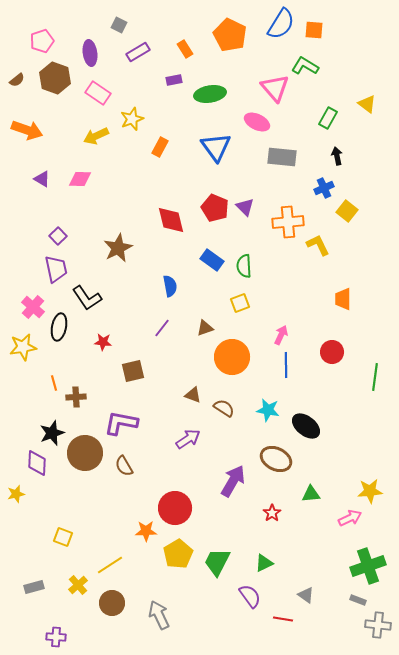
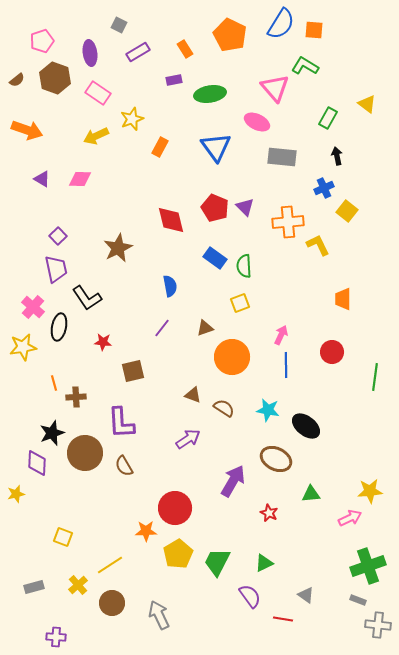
blue rectangle at (212, 260): moved 3 px right, 2 px up
purple L-shape at (121, 423): rotated 104 degrees counterclockwise
red star at (272, 513): moved 3 px left; rotated 12 degrees counterclockwise
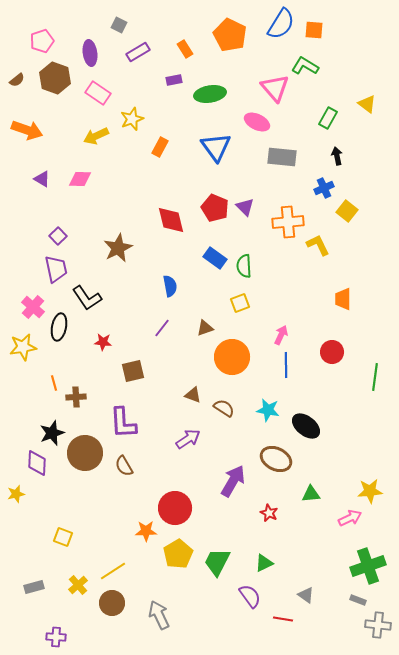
purple L-shape at (121, 423): moved 2 px right
yellow line at (110, 565): moved 3 px right, 6 px down
